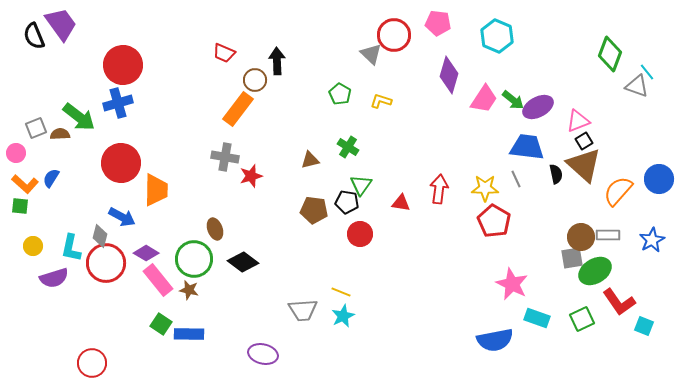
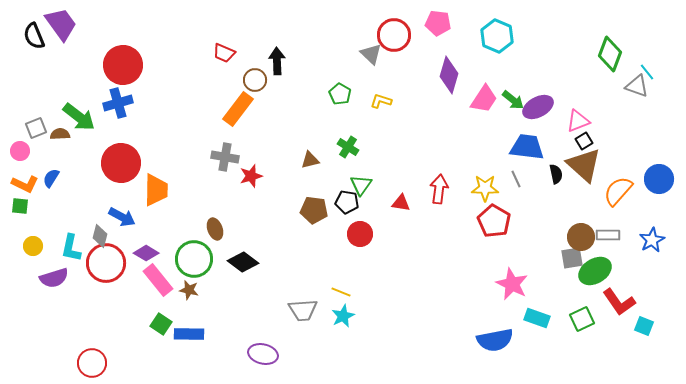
pink circle at (16, 153): moved 4 px right, 2 px up
orange L-shape at (25, 184): rotated 16 degrees counterclockwise
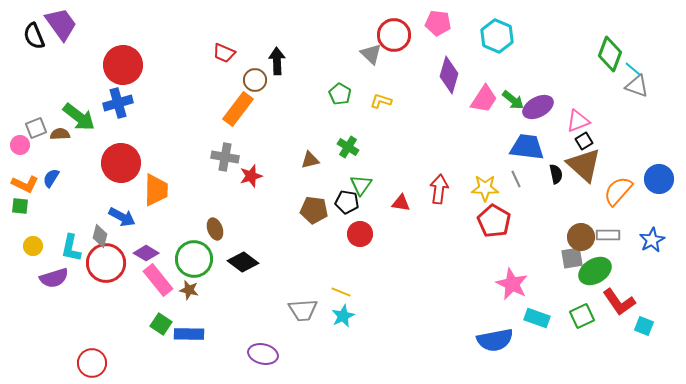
cyan line at (647, 72): moved 14 px left, 3 px up; rotated 12 degrees counterclockwise
pink circle at (20, 151): moved 6 px up
green square at (582, 319): moved 3 px up
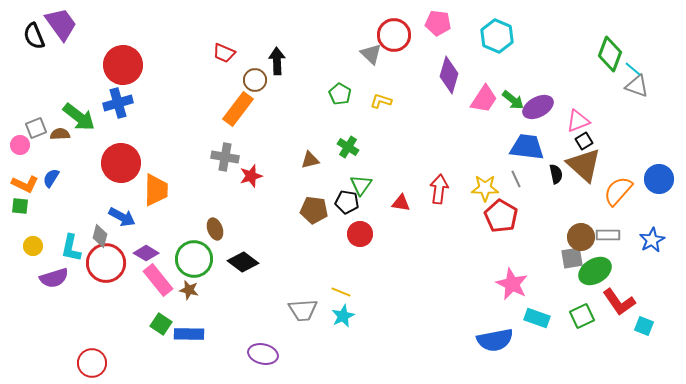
red pentagon at (494, 221): moved 7 px right, 5 px up
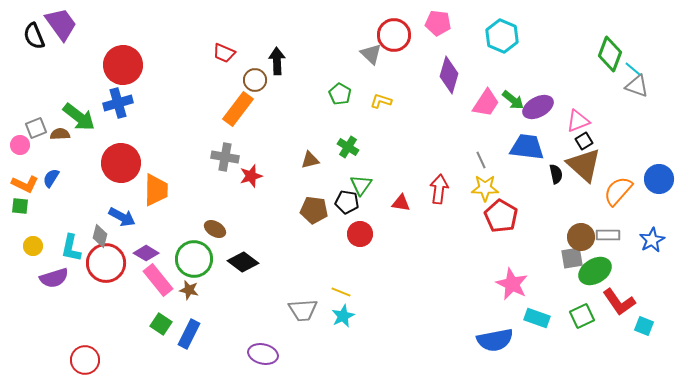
cyan hexagon at (497, 36): moved 5 px right
pink trapezoid at (484, 99): moved 2 px right, 4 px down
gray line at (516, 179): moved 35 px left, 19 px up
brown ellipse at (215, 229): rotated 40 degrees counterclockwise
blue rectangle at (189, 334): rotated 64 degrees counterclockwise
red circle at (92, 363): moved 7 px left, 3 px up
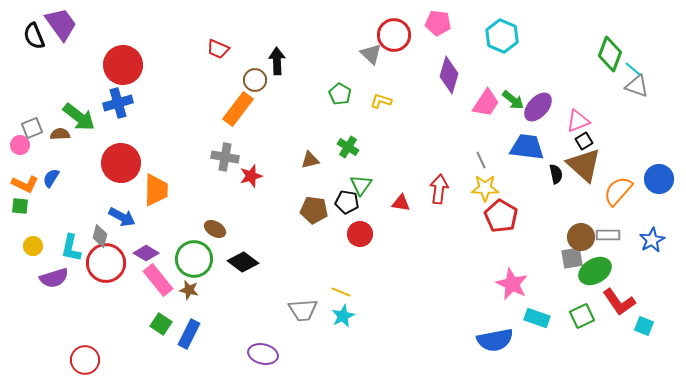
red trapezoid at (224, 53): moved 6 px left, 4 px up
purple ellipse at (538, 107): rotated 20 degrees counterclockwise
gray square at (36, 128): moved 4 px left
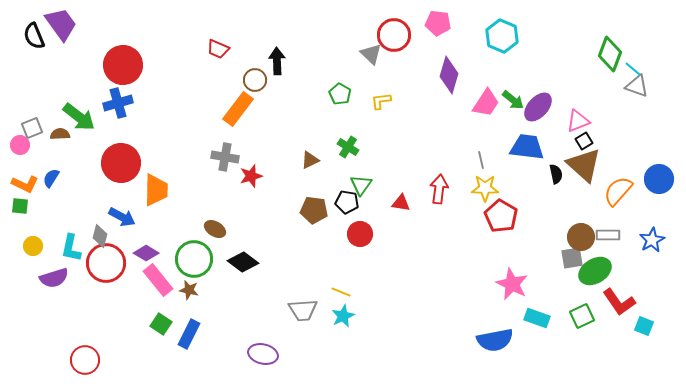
yellow L-shape at (381, 101): rotated 25 degrees counterclockwise
brown triangle at (310, 160): rotated 12 degrees counterclockwise
gray line at (481, 160): rotated 12 degrees clockwise
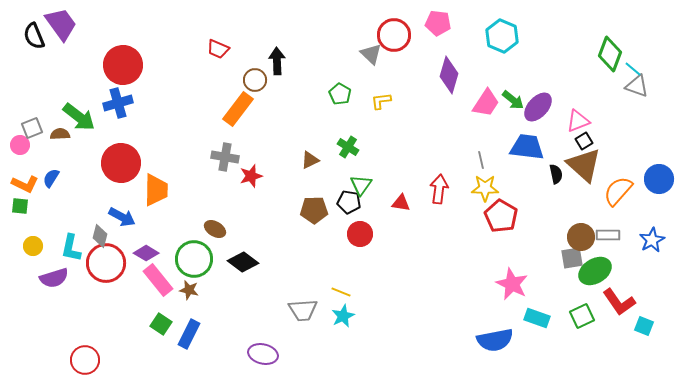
black pentagon at (347, 202): moved 2 px right
brown pentagon at (314, 210): rotated 8 degrees counterclockwise
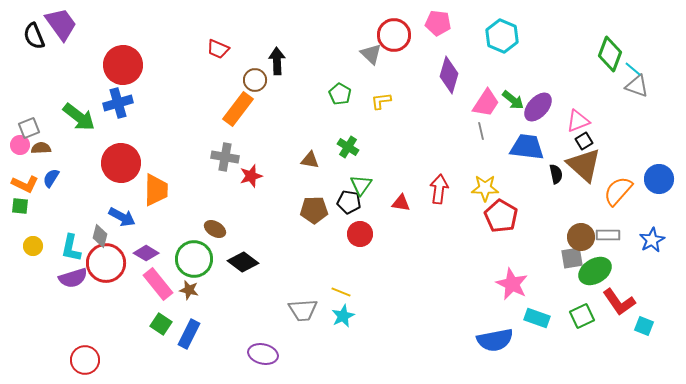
gray square at (32, 128): moved 3 px left
brown semicircle at (60, 134): moved 19 px left, 14 px down
brown triangle at (310, 160): rotated 36 degrees clockwise
gray line at (481, 160): moved 29 px up
purple semicircle at (54, 278): moved 19 px right
pink rectangle at (158, 280): moved 4 px down
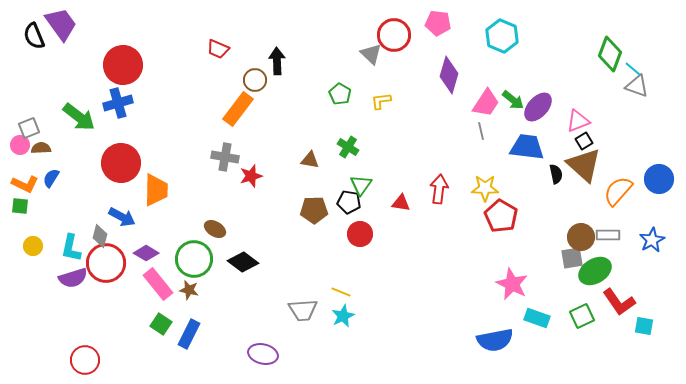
cyan square at (644, 326): rotated 12 degrees counterclockwise
